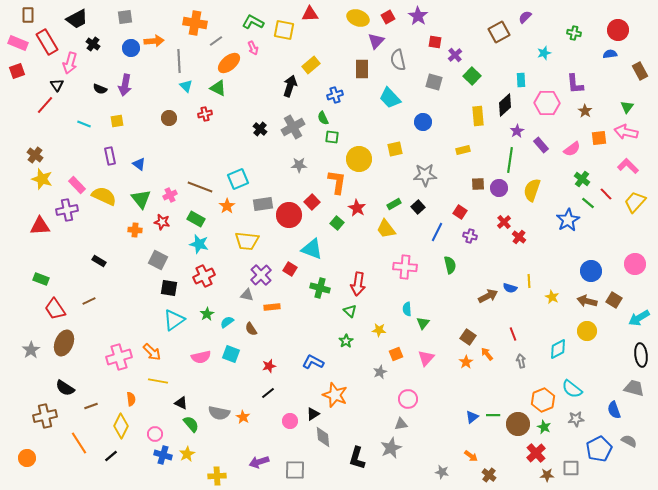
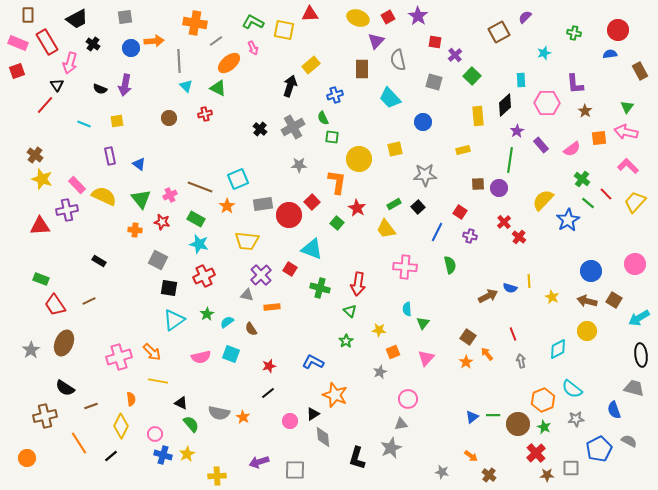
yellow semicircle at (532, 190): moved 11 px right, 10 px down; rotated 25 degrees clockwise
red trapezoid at (55, 309): moved 4 px up
orange square at (396, 354): moved 3 px left, 2 px up
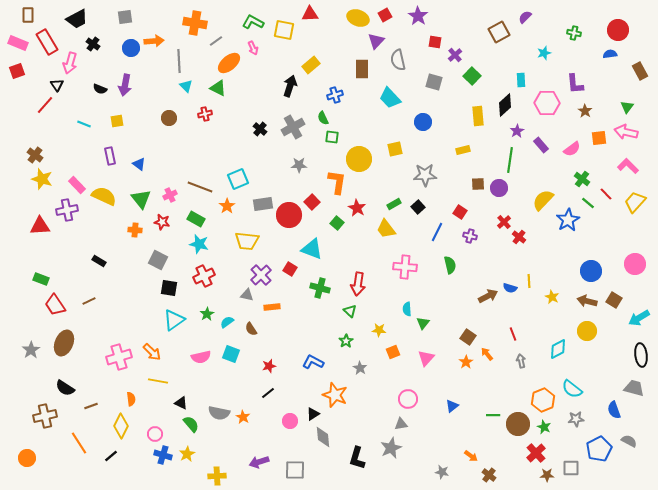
red square at (388, 17): moved 3 px left, 2 px up
gray star at (380, 372): moved 20 px left, 4 px up; rotated 16 degrees counterclockwise
blue triangle at (472, 417): moved 20 px left, 11 px up
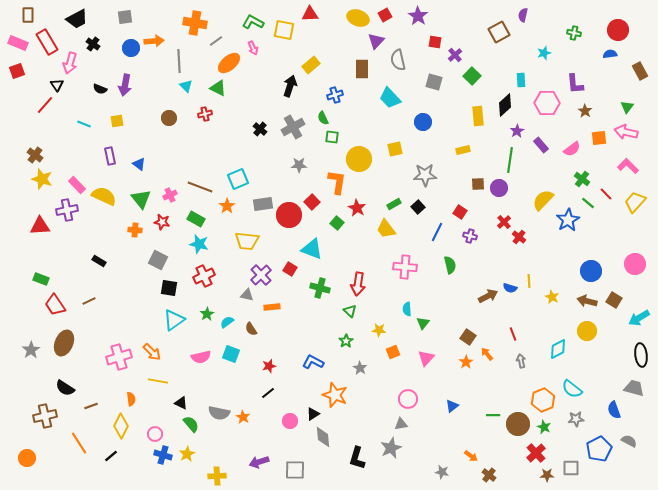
purple semicircle at (525, 17): moved 2 px left, 2 px up; rotated 32 degrees counterclockwise
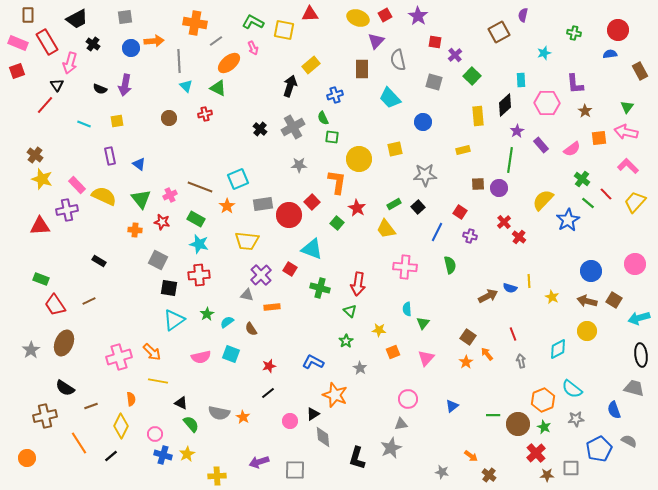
red cross at (204, 276): moved 5 px left, 1 px up; rotated 20 degrees clockwise
cyan arrow at (639, 318): rotated 15 degrees clockwise
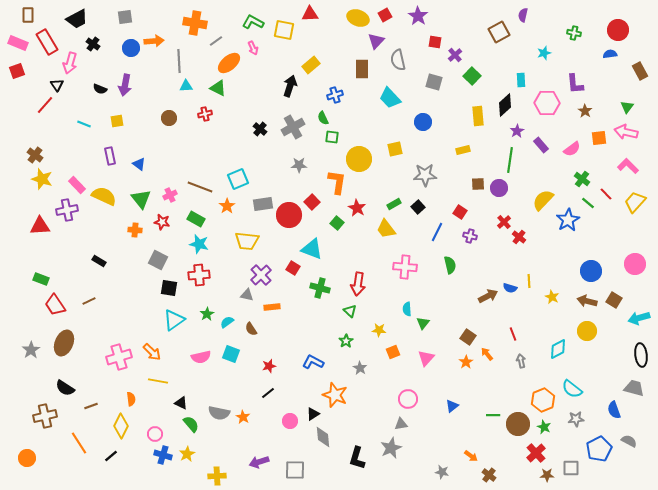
cyan triangle at (186, 86): rotated 48 degrees counterclockwise
red square at (290, 269): moved 3 px right, 1 px up
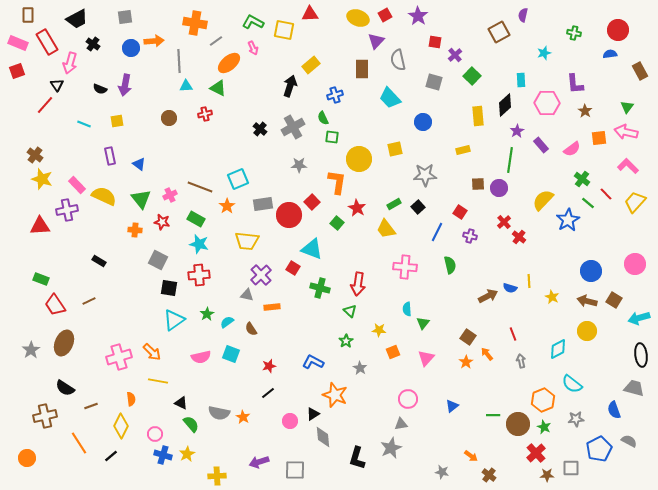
cyan semicircle at (572, 389): moved 5 px up
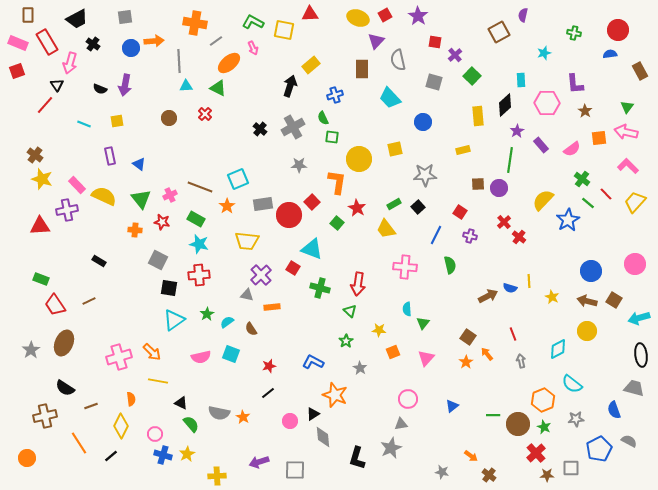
red cross at (205, 114): rotated 32 degrees counterclockwise
blue line at (437, 232): moved 1 px left, 3 px down
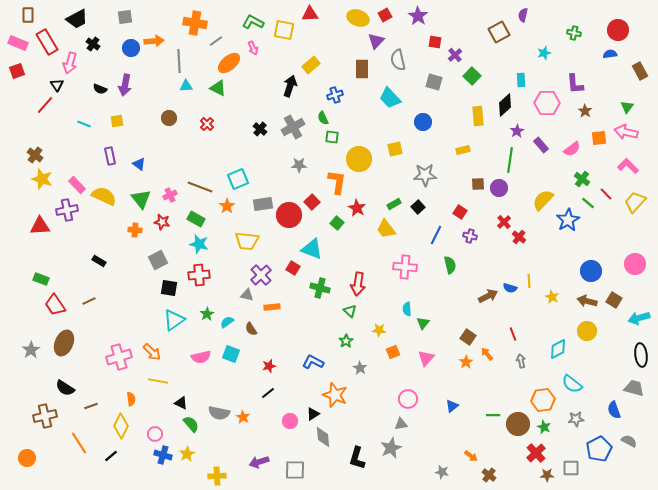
red cross at (205, 114): moved 2 px right, 10 px down
gray square at (158, 260): rotated 36 degrees clockwise
orange hexagon at (543, 400): rotated 15 degrees clockwise
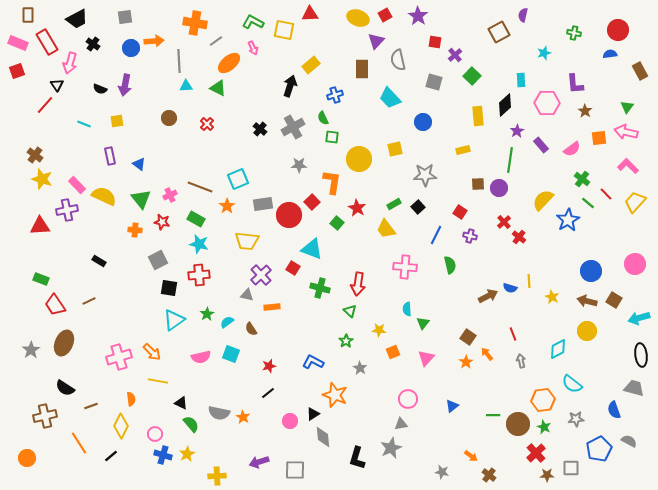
orange L-shape at (337, 182): moved 5 px left
